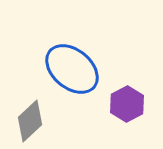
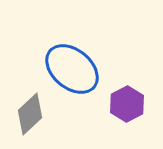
gray diamond: moved 7 px up
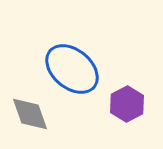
gray diamond: rotated 66 degrees counterclockwise
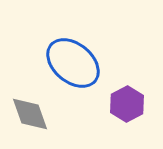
blue ellipse: moved 1 px right, 6 px up
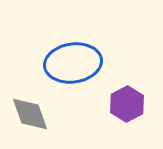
blue ellipse: rotated 48 degrees counterclockwise
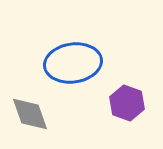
purple hexagon: moved 1 px up; rotated 12 degrees counterclockwise
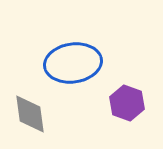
gray diamond: rotated 12 degrees clockwise
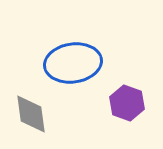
gray diamond: moved 1 px right
